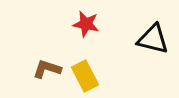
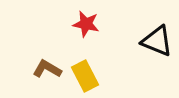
black triangle: moved 4 px right, 2 px down; rotated 8 degrees clockwise
brown L-shape: rotated 12 degrees clockwise
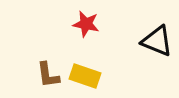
brown L-shape: moved 1 px right, 6 px down; rotated 128 degrees counterclockwise
yellow rectangle: rotated 44 degrees counterclockwise
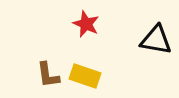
red star: rotated 12 degrees clockwise
black triangle: moved 1 px left, 1 px up; rotated 12 degrees counterclockwise
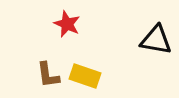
red star: moved 19 px left
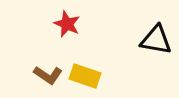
brown L-shape: rotated 48 degrees counterclockwise
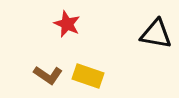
black triangle: moved 6 px up
yellow rectangle: moved 3 px right
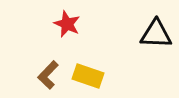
black triangle: rotated 8 degrees counterclockwise
brown L-shape: rotated 100 degrees clockwise
